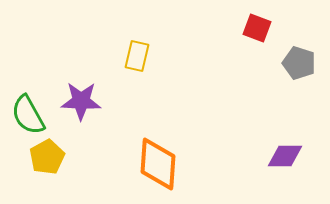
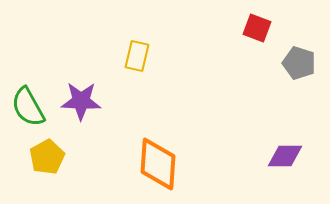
green semicircle: moved 8 px up
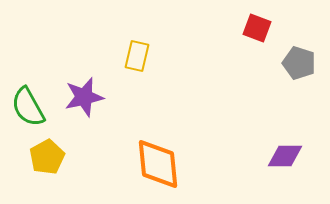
purple star: moved 3 px right, 4 px up; rotated 15 degrees counterclockwise
orange diamond: rotated 10 degrees counterclockwise
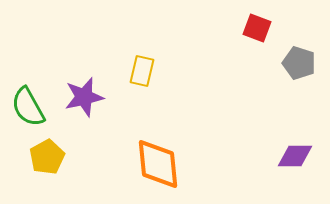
yellow rectangle: moved 5 px right, 15 px down
purple diamond: moved 10 px right
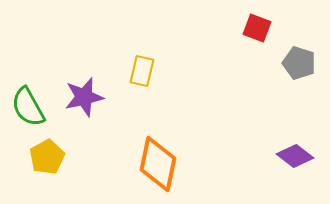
purple diamond: rotated 36 degrees clockwise
orange diamond: rotated 18 degrees clockwise
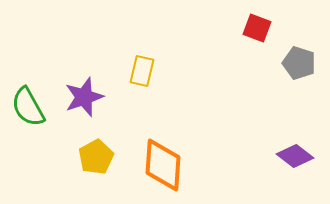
purple star: rotated 6 degrees counterclockwise
yellow pentagon: moved 49 px right
orange diamond: moved 5 px right, 1 px down; rotated 8 degrees counterclockwise
